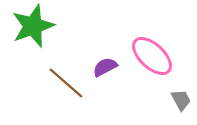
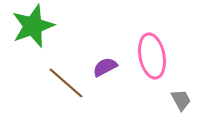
pink ellipse: rotated 36 degrees clockwise
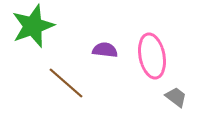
purple semicircle: moved 17 px up; rotated 35 degrees clockwise
gray trapezoid: moved 5 px left, 3 px up; rotated 25 degrees counterclockwise
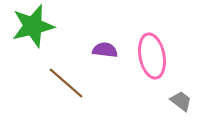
green star: rotated 6 degrees clockwise
gray trapezoid: moved 5 px right, 4 px down
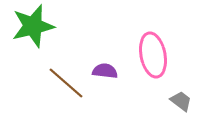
purple semicircle: moved 21 px down
pink ellipse: moved 1 px right, 1 px up
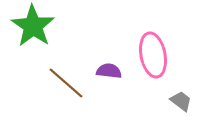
green star: rotated 24 degrees counterclockwise
purple semicircle: moved 4 px right
